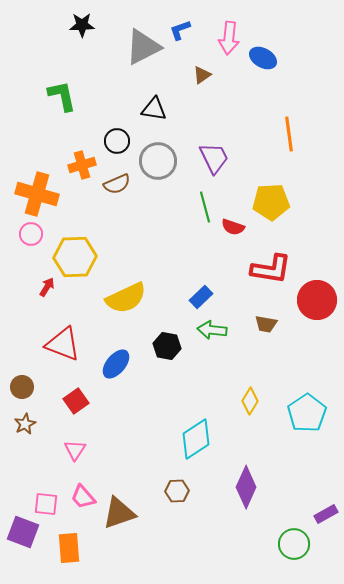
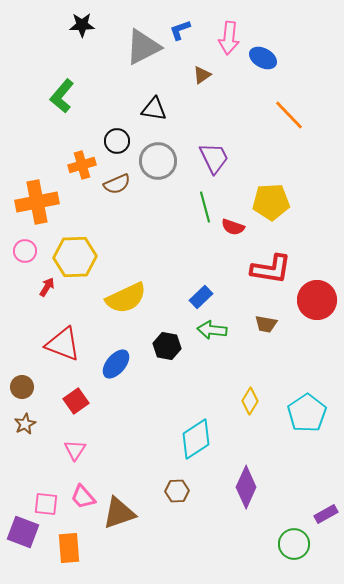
green L-shape at (62, 96): rotated 128 degrees counterclockwise
orange line at (289, 134): moved 19 px up; rotated 36 degrees counterclockwise
orange cross at (37, 194): moved 8 px down; rotated 27 degrees counterclockwise
pink circle at (31, 234): moved 6 px left, 17 px down
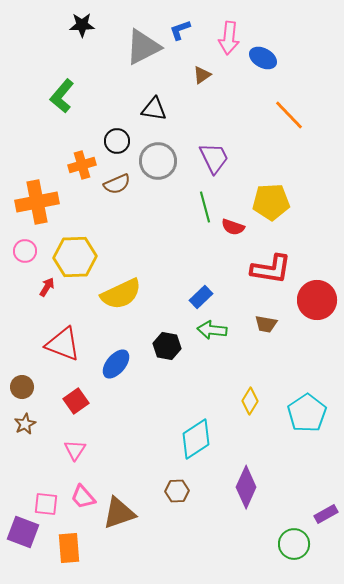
yellow semicircle at (126, 298): moved 5 px left, 4 px up
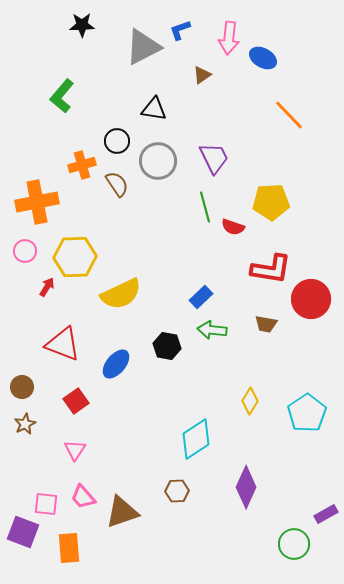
brown semicircle at (117, 184): rotated 100 degrees counterclockwise
red circle at (317, 300): moved 6 px left, 1 px up
brown triangle at (119, 513): moved 3 px right, 1 px up
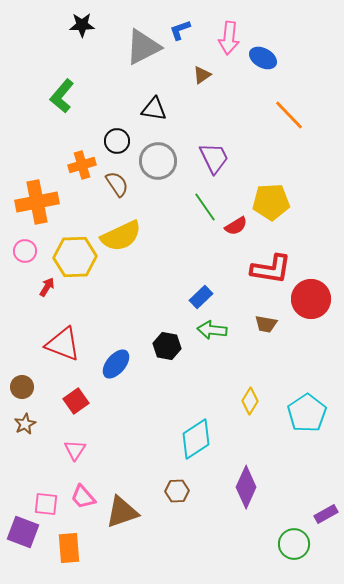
green line at (205, 207): rotated 20 degrees counterclockwise
red semicircle at (233, 227): moved 3 px right, 1 px up; rotated 50 degrees counterclockwise
yellow semicircle at (121, 294): moved 58 px up
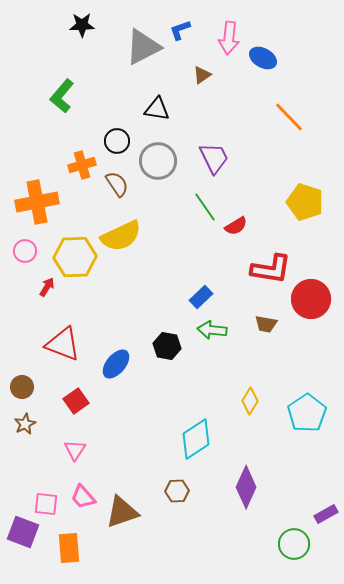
black triangle at (154, 109): moved 3 px right
orange line at (289, 115): moved 2 px down
yellow pentagon at (271, 202): moved 34 px right; rotated 21 degrees clockwise
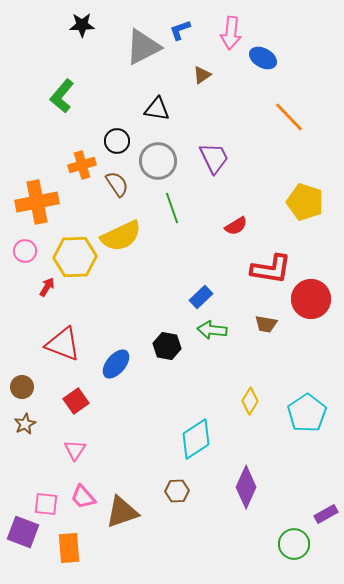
pink arrow at (229, 38): moved 2 px right, 5 px up
green line at (205, 207): moved 33 px left, 1 px down; rotated 16 degrees clockwise
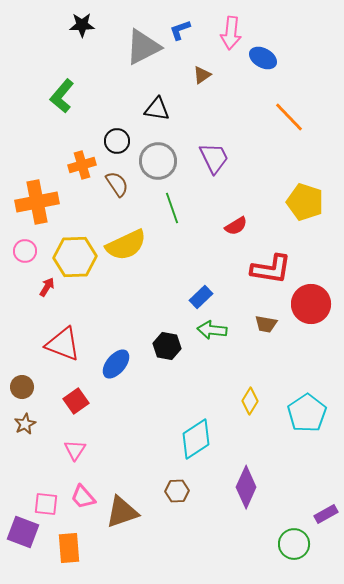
yellow semicircle at (121, 236): moved 5 px right, 9 px down
red circle at (311, 299): moved 5 px down
